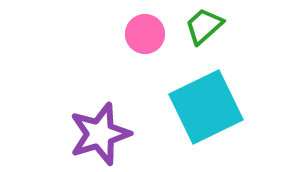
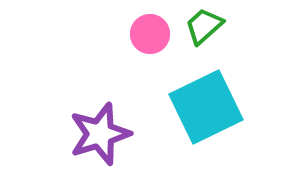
pink circle: moved 5 px right
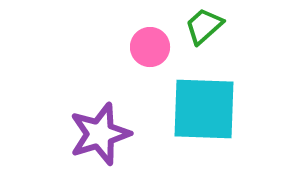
pink circle: moved 13 px down
cyan square: moved 2 px left, 2 px down; rotated 28 degrees clockwise
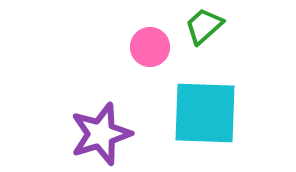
cyan square: moved 1 px right, 4 px down
purple star: moved 1 px right
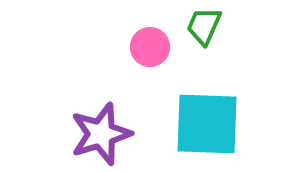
green trapezoid: rotated 24 degrees counterclockwise
cyan square: moved 2 px right, 11 px down
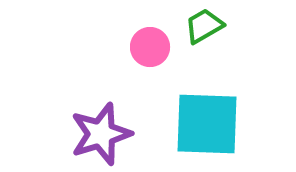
green trapezoid: rotated 36 degrees clockwise
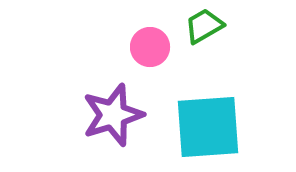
cyan square: moved 1 px right, 3 px down; rotated 6 degrees counterclockwise
purple star: moved 12 px right, 19 px up
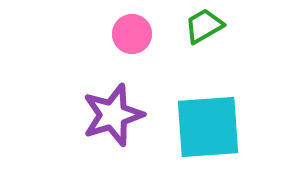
pink circle: moved 18 px left, 13 px up
